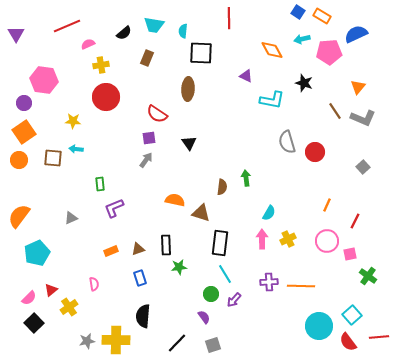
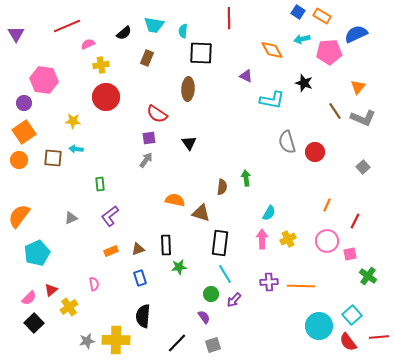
purple L-shape at (114, 208): moved 4 px left, 8 px down; rotated 15 degrees counterclockwise
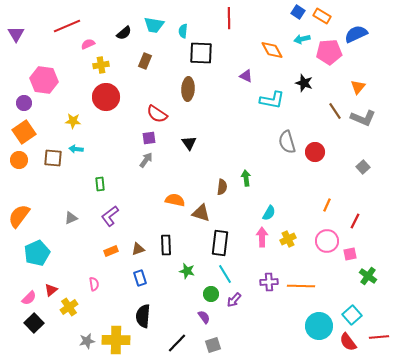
brown rectangle at (147, 58): moved 2 px left, 3 px down
pink arrow at (262, 239): moved 2 px up
green star at (179, 267): moved 8 px right, 4 px down; rotated 21 degrees clockwise
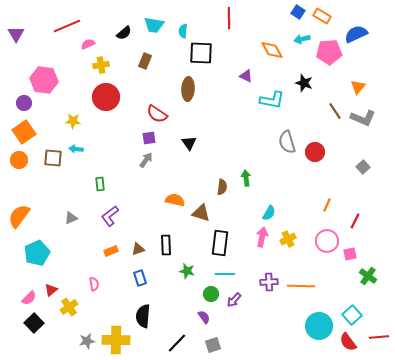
pink arrow at (262, 237): rotated 12 degrees clockwise
cyan line at (225, 274): rotated 60 degrees counterclockwise
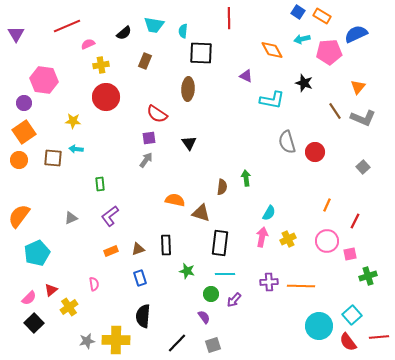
green cross at (368, 276): rotated 36 degrees clockwise
